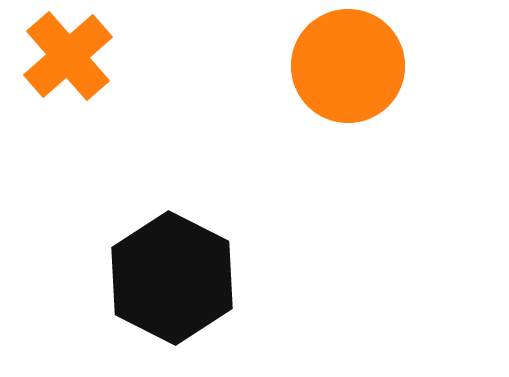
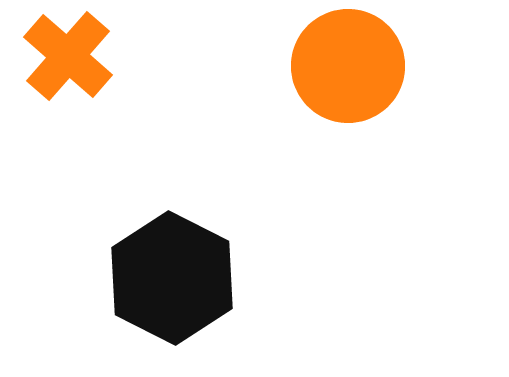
orange cross: rotated 8 degrees counterclockwise
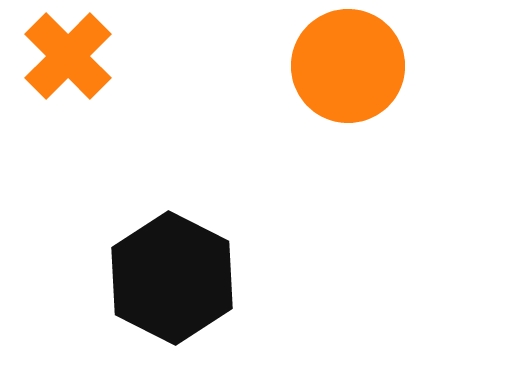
orange cross: rotated 4 degrees clockwise
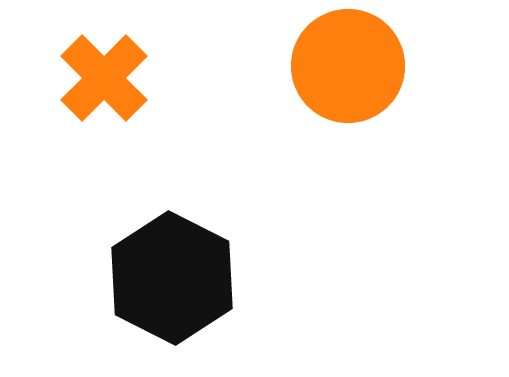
orange cross: moved 36 px right, 22 px down
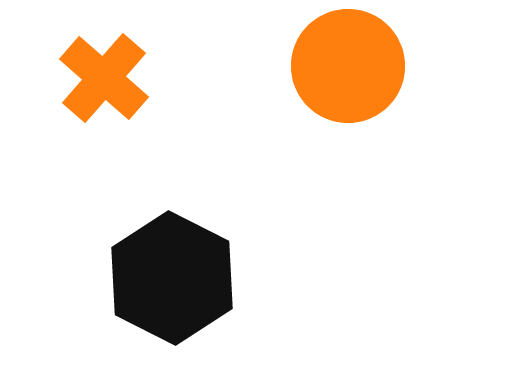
orange cross: rotated 4 degrees counterclockwise
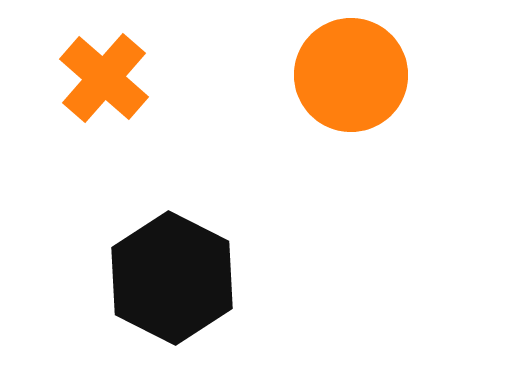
orange circle: moved 3 px right, 9 px down
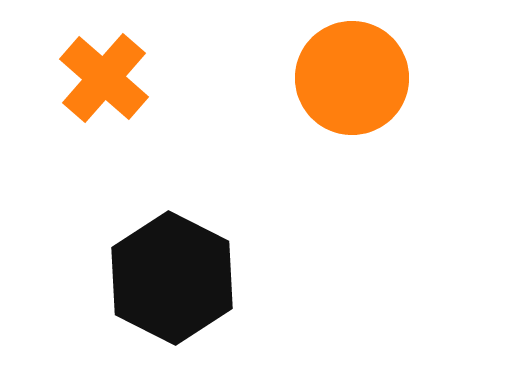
orange circle: moved 1 px right, 3 px down
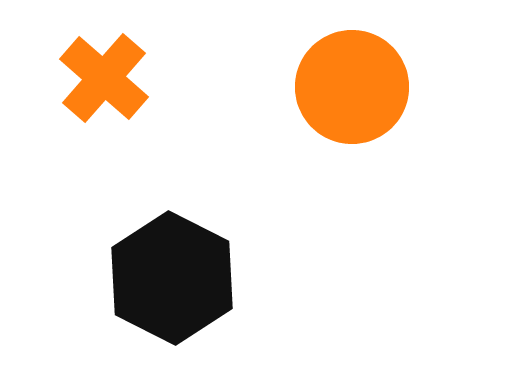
orange circle: moved 9 px down
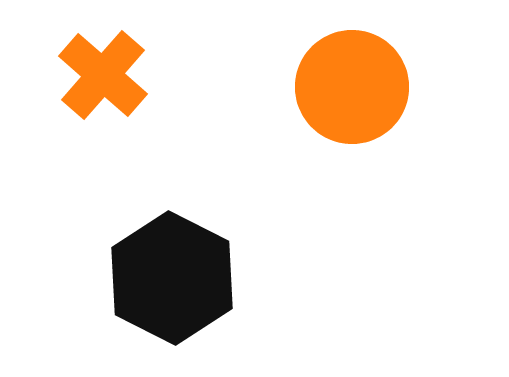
orange cross: moved 1 px left, 3 px up
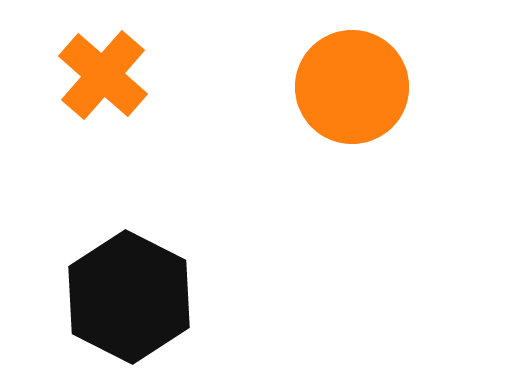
black hexagon: moved 43 px left, 19 px down
